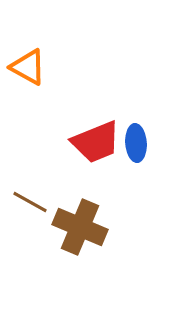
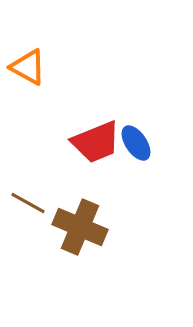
blue ellipse: rotated 30 degrees counterclockwise
brown line: moved 2 px left, 1 px down
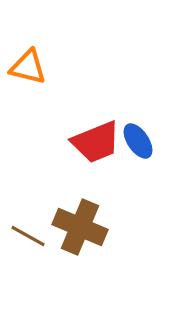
orange triangle: rotated 15 degrees counterclockwise
blue ellipse: moved 2 px right, 2 px up
brown line: moved 33 px down
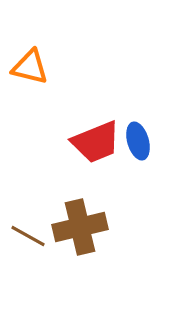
orange triangle: moved 2 px right
blue ellipse: rotated 18 degrees clockwise
brown cross: rotated 36 degrees counterclockwise
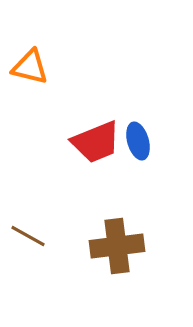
brown cross: moved 37 px right, 19 px down; rotated 6 degrees clockwise
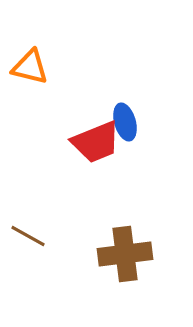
blue ellipse: moved 13 px left, 19 px up
brown cross: moved 8 px right, 8 px down
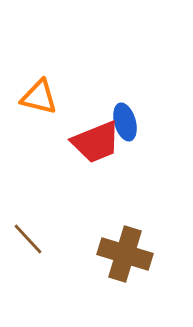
orange triangle: moved 9 px right, 30 px down
brown line: moved 3 px down; rotated 18 degrees clockwise
brown cross: rotated 24 degrees clockwise
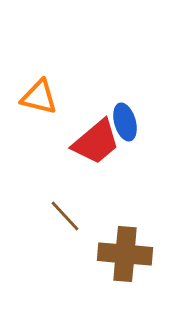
red trapezoid: rotated 18 degrees counterclockwise
brown line: moved 37 px right, 23 px up
brown cross: rotated 12 degrees counterclockwise
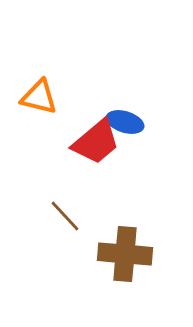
blue ellipse: rotated 57 degrees counterclockwise
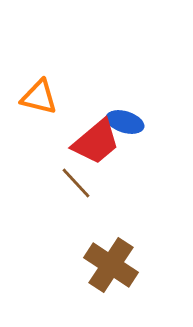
brown line: moved 11 px right, 33 px up
brown cross: moved 14 px left, 11 px down; rotated 28 degrees clockwise
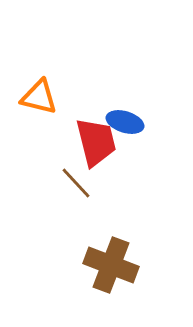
red trapezoid: rotated 64 degrees counterclockwise
brown cross: rotated 12 degrees counterclockwise
